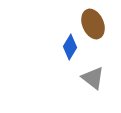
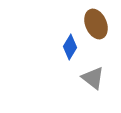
brown ellipse: moved 3 px right
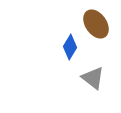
brown ellipse: rotated 12 degrees counterclockwise
